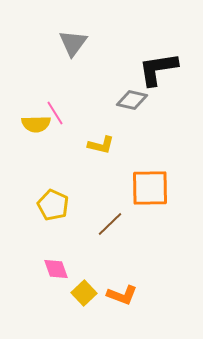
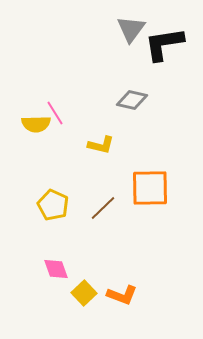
gray triangle: moved 58 px right, 14 px up
black L-shape: moved 6 px right, 25 px up
brown line: moved 7 px left, 16 px up
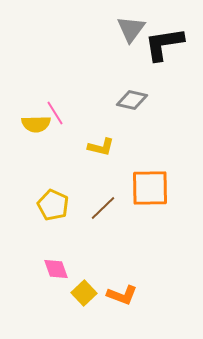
yellow L-shape: moved 2 px down
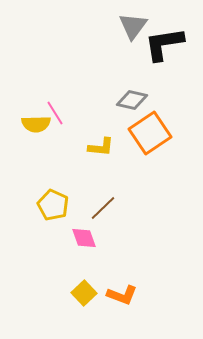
gray triangle: moved 2 px right, 3 px up
yellow L-shape: rotated 8 degrees counterclockwise
orange square: moved 55 px up; rotated 33 degrees counterclockwise
pink diamond: moved 28 px right, 31 px up
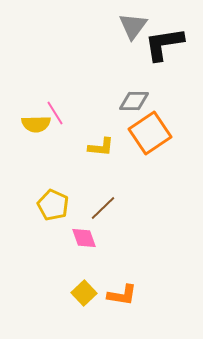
gray diamond: moved 2 px right, 1 px down; rotated 12 degrees counterclockwise
orange L-shape: rotated 12 degrees counterclockwise
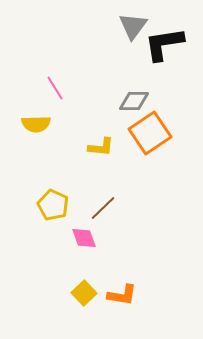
pink line: moved 25 px up
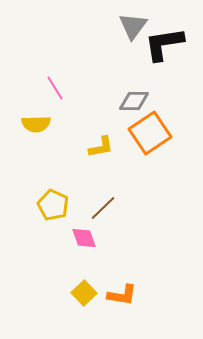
yellow L-shape: rotated 16 degrees counterclockwise
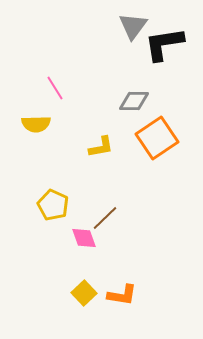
orange square: moved 7 px right, 5 px down
brown line: moved 2 px right, 10 px down
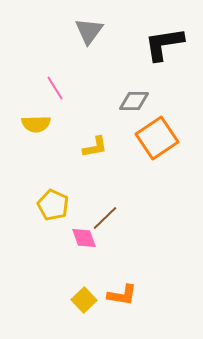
gray triangle: moved 44 px left, 5 px down
yellow L-shape: moved 6 px left
yellow square: moved 7 px down
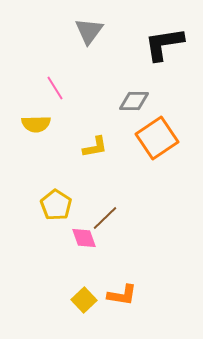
yellow pentagon: moved 3 px right; rotated 8 degrees clockwise
